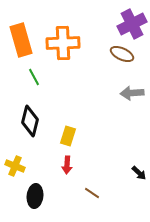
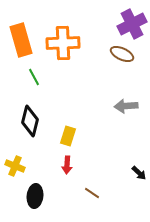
gray arrow: moved 6 px left, 13 px down
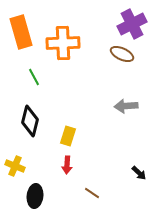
orange rectangle: moved 8 px up
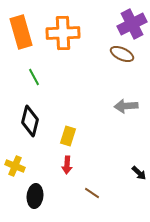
orange cross: moved 10 px up
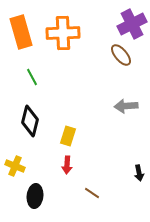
brown ellipse: moved 1 px left, 1 px down; rotated 25 degrees clockwise
green line: moved 2 px left
black arrow: rotated 35 degrees clockwise
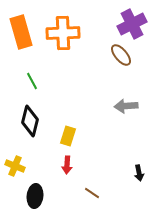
green line: moved 4 px down
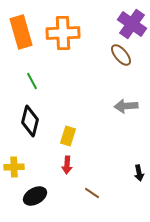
purple cross: rotated 28 degrees counterclockwise
yellow cross: moved 1 px left, 1 px down; rotated 24 degrees counterclockwise
black ellipse: rotated 55 degrees clockwise
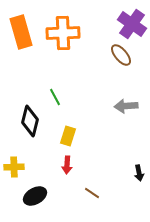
green line: moved 23 px right, 16 px down
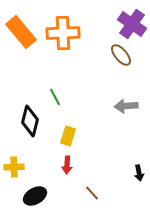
orange rectangle: rotated 24 degrees counterclockwise
brown line: rotated 14 degrees clockwise
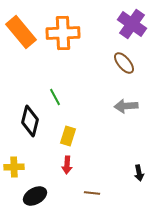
brown ellipse: moved 3 px right, 8 px down
brown line: rotated 42 degrees counterclockwise
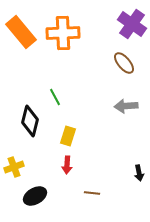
yellow cross: rotated 18 degrees counterclockwise
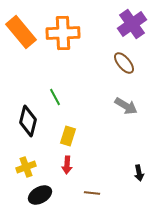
purple cross: rotated 20 degrees clockwise
gray arrow: rotated 145 degrees counterclockwise
black diamond: moved 2 px left
yellow cross: moved 12 px right
black ellipse: moved 5 px right, 1 px up
